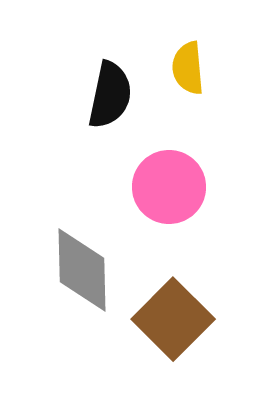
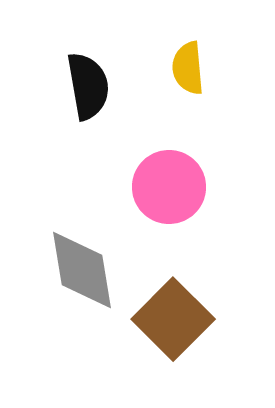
black semicircle: moved 22 px left, 9 px up; rotated 22 degrees counterclockwise
gray diamond: rotated 8 degrees counterclockwise
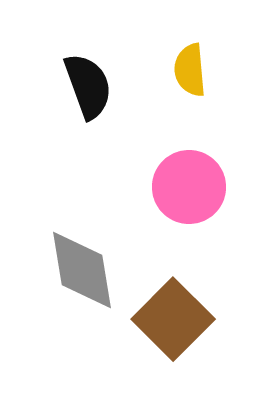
yellow semicircle: moved 2 px right, 2 px down
black semicircle: rotated 10 degrees counterclockwise
pink circle: moved 20 px right
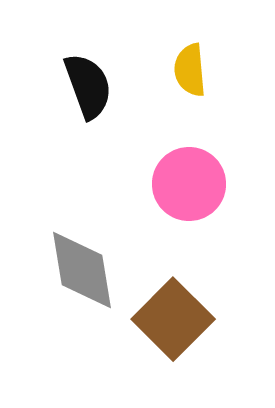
pink circle: moved 3 px up
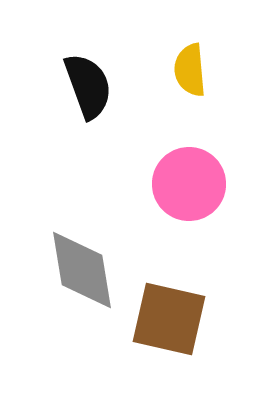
brown square: moved 4 px left; rotated 32 degrees counterclockwise
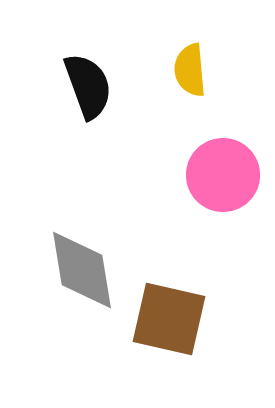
pink circle: moved 34 px right, 9 px up
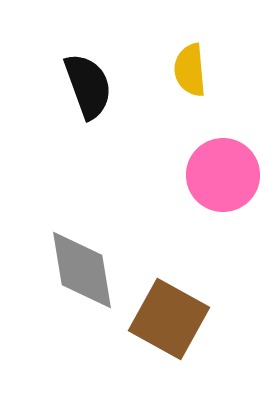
brown square: rotated 16 degrees clockwise
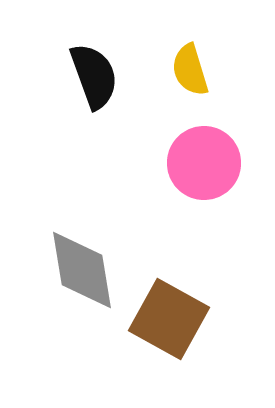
yellow semicircle: rotated 12 degrees counterclockwise
black semicircle: moved 6 px right, 10 px up
pink circle: moved 19 px left, 12 px up
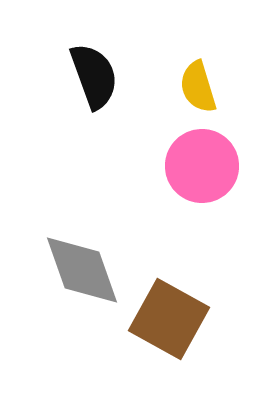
yellow semicircle: moved 8 px right, 17 px down
pink circle: moved 2 px left, 3 px down
gray diamond: rotated 10 degrees counterclockwise
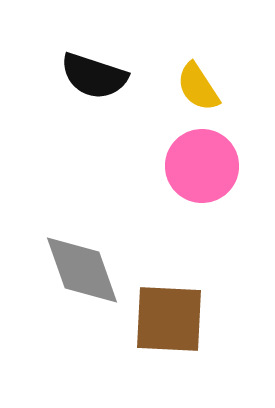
black semicircle: rotated 128 degrees clockwise
yellow semicircle: rotated 16 degrees counterclockwise
brown square: rotated 26 degrees counterclockwise
